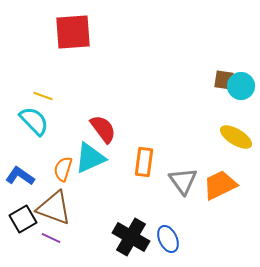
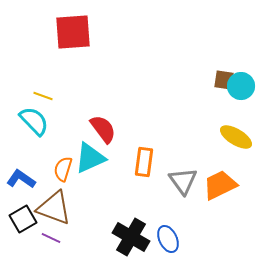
blue L-shape: moved 1 px right, 3 px down
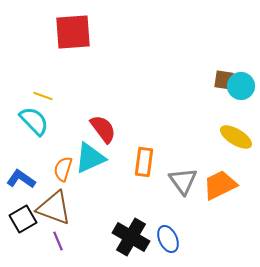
purple line: moved 7 px right, 3 px down; rotated 42 degrees clockwise
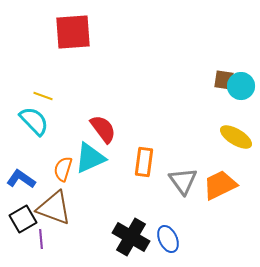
purple line: moved 17 px left, 2 px up; rotated 18 degrees clockwise
